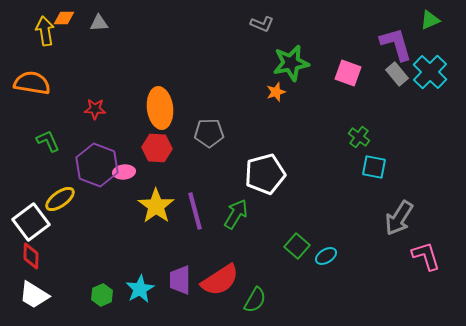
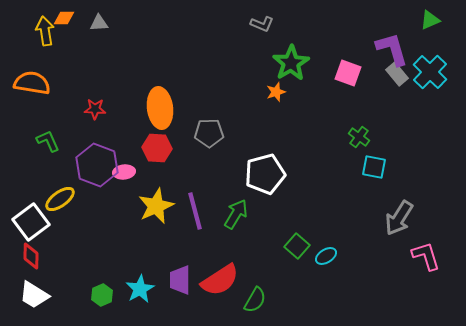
purple L-shape: moved 4 px left, 5 px down
green star: rotated 21 degrees counterclockwise
yellow star: rotated 12 degrees clockwise
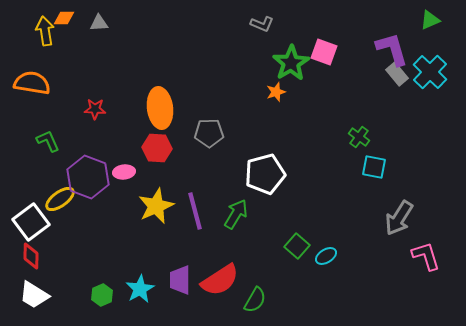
pink square: moved 24 px left, 21 px up
purple hexagon: moved 9 px left, 12 px down
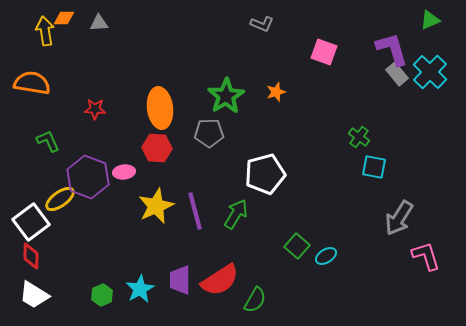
green star: moved 65 px left, 33 px down
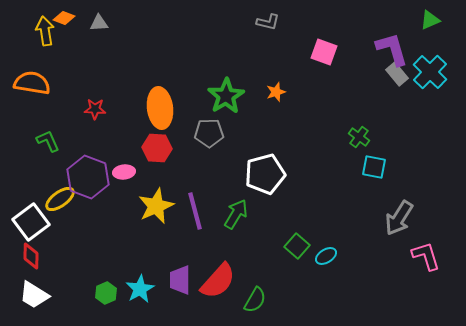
orange diamond: rotated 20 degrees clockwise
gray L-shape: moved 6 px right, 2 px up; rotated 10 degrees counterclockwise
red semicircle: moved 2 px left, 1 px down; rotated 15 degrees counterclockwise
green hexagon: moved 4 px right, 2 px up
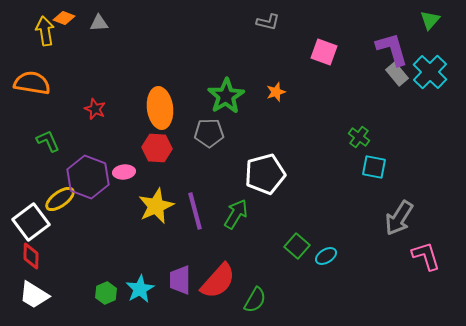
green triangle: rotated 25 degrees counterclockwise
red star: rotated 20 degrees clockwise
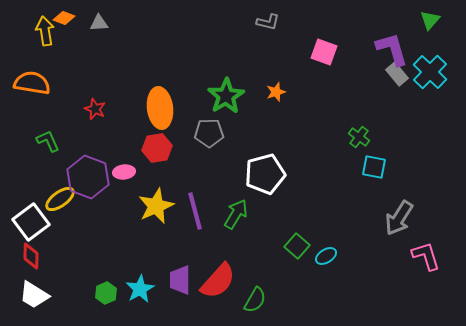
red hexagon: rotated 12 degrees counterclockwise
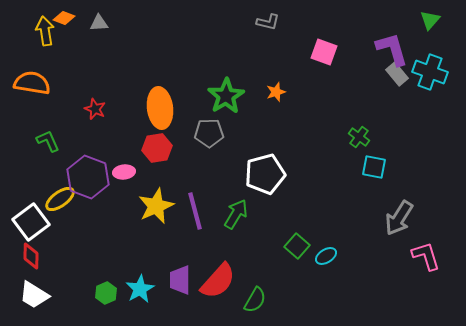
cyan cross: rotated 24 degrees counterclockwise
